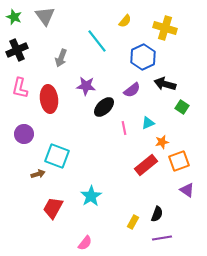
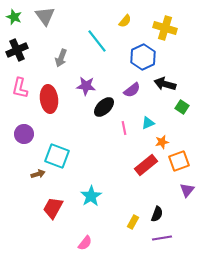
purple triangle: rotated 35 degrees clockwise
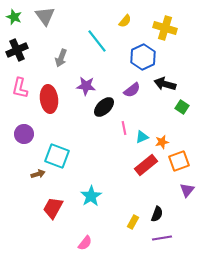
cyan triangle: moved 6 px left, 14 px down
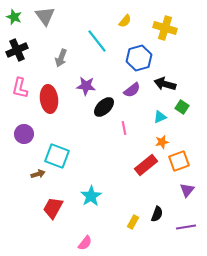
blue hexagon: moved 4 px left, 1 px down; rotated 10 degrees clockwise
cyan triangle: moved 18 px right, 20 px up
purple line: moved 24 px right, 11 px up
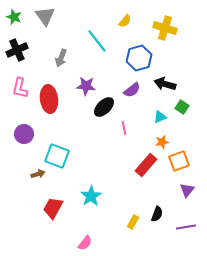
red rectangle: rotated 10 degrees counterclockwise
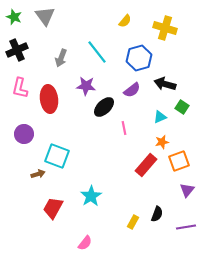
cyan line: moved 11 px down
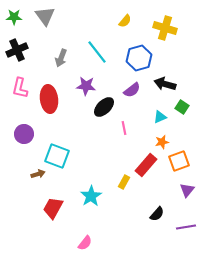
green star: rotated 21 degrees counterclockwise
black semicircle: rotated 21 degrees clockwise
yellow rectangle: moved 9 px left, 40 px up
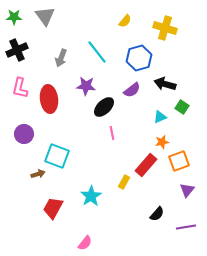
pink line: moved 12 px left, 5 px down
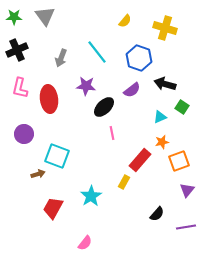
blue hexagon: rotated 25 degrees counterclockwise
red rectangle: moved 6 px left, 5 px up
